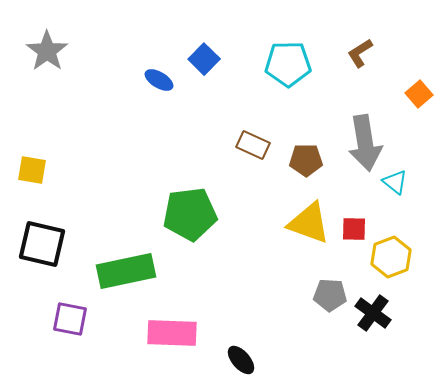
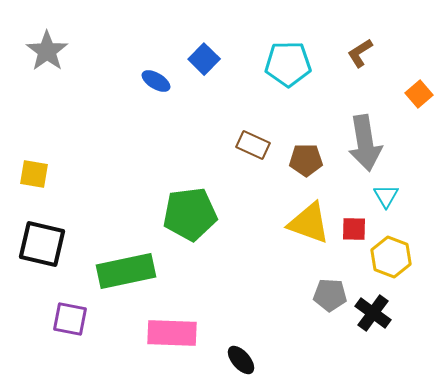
blue ellipse: moved 3 px left, 1 px down
yellow square: moved 2 px right, 4 px down
cyan triangle: moved 9 px left, 14 px down; rotated 20 degrees clockwise
yellow hexagon: rotated 18 degrees counterclockwise
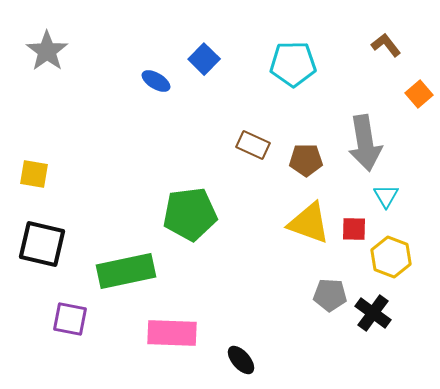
brown L-shape: moved 26 px right, 8 px up; rotated 84 degrees clockwise
cyan pentagon: moved 5 px right
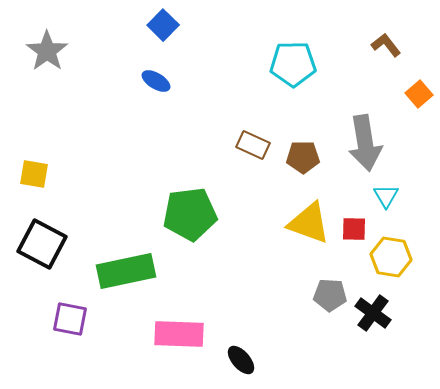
blue square: moved 41 px left, 34 px up
brown pentagon: moved 3 px left, 3 px up
black square: rotated 15 degrees clockwise
yellow hexagon: rotated 12 degrees counterclockwise
pink rectangle: moved 7 px right, 1 px down
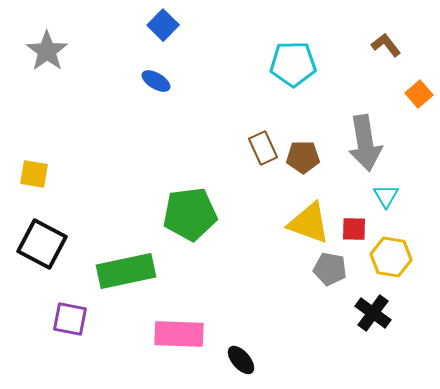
brown rectangle: moved 10 px right, 3 px down; rotated 40 degrees clockwise
gray pentagon: moved 26 px up; rotated 8 degrees clockwise
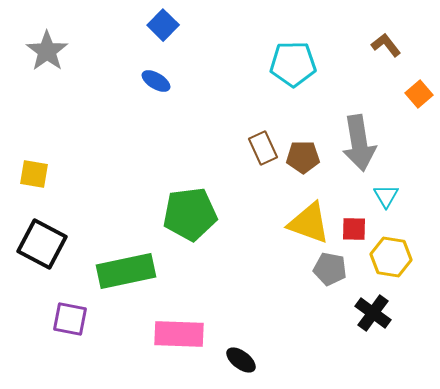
gray arrow: moved 6 px left
black ellipse: rotated 12 degrees counterclockwise
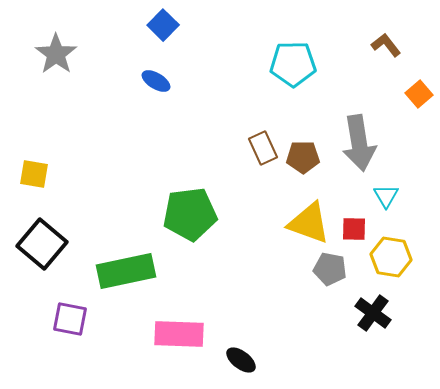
gray star: moved 9 px right, 3 px down
black square: rotated 12 degrees clockwise
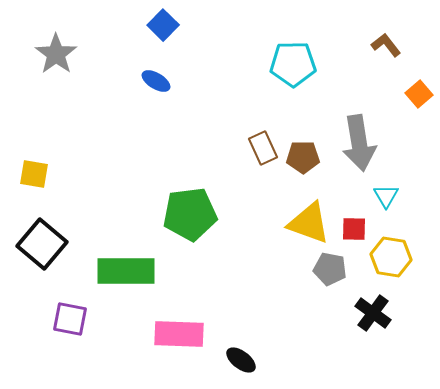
green rectangle: rotated 12 degrees clockwise
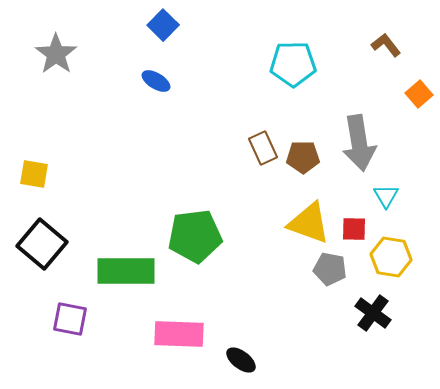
green pentagon: moved 5 px right, 22 px down
